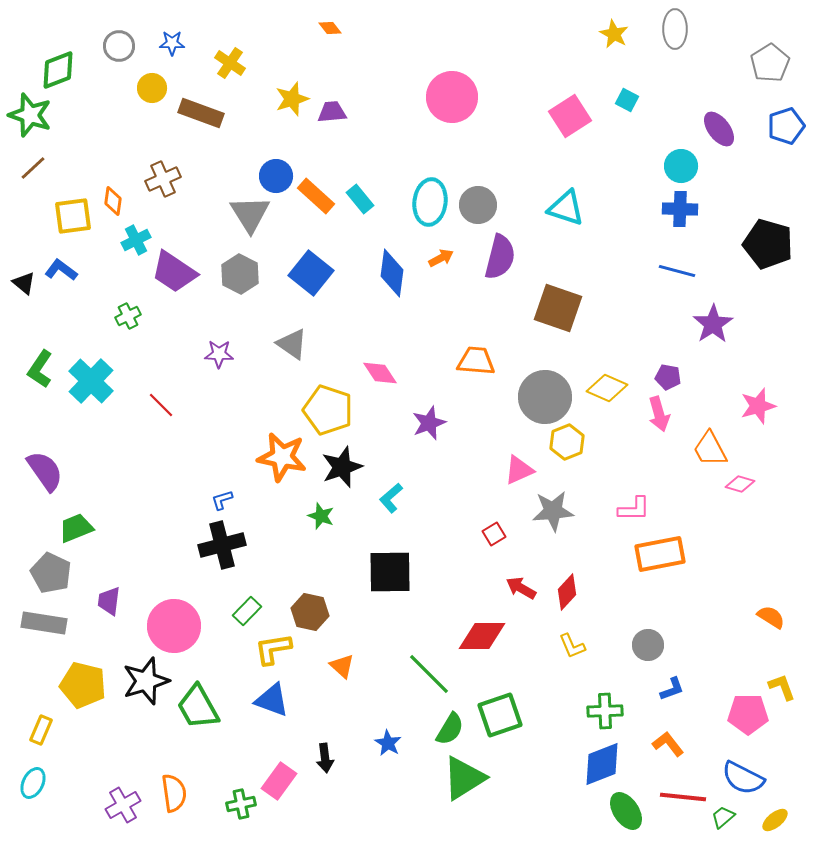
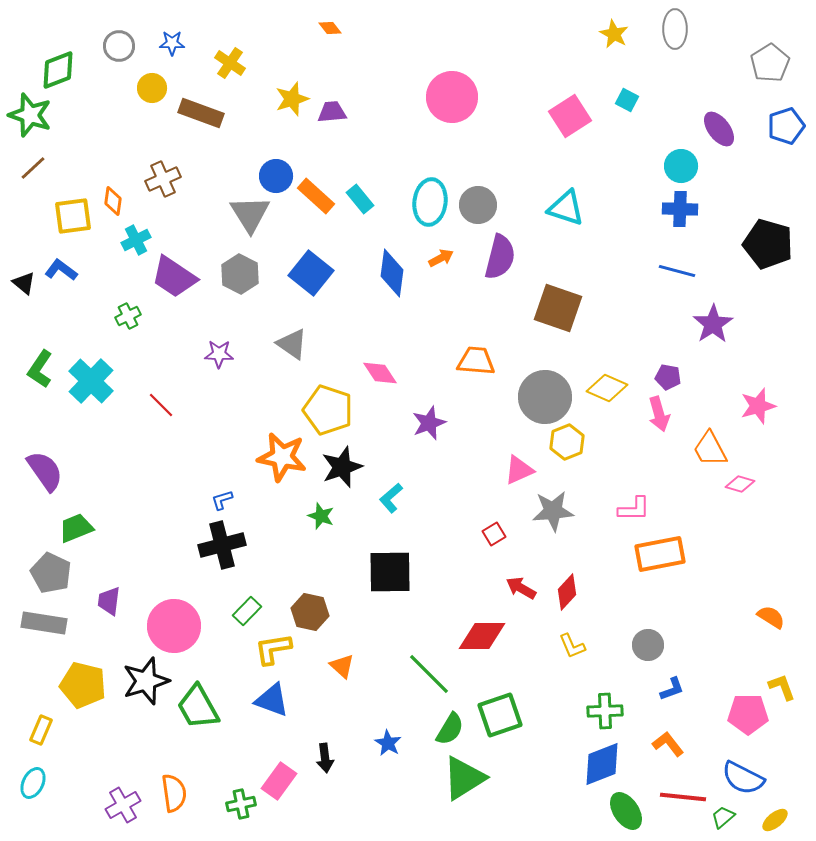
purple trapezoid at (174, 272): moved 5 px down
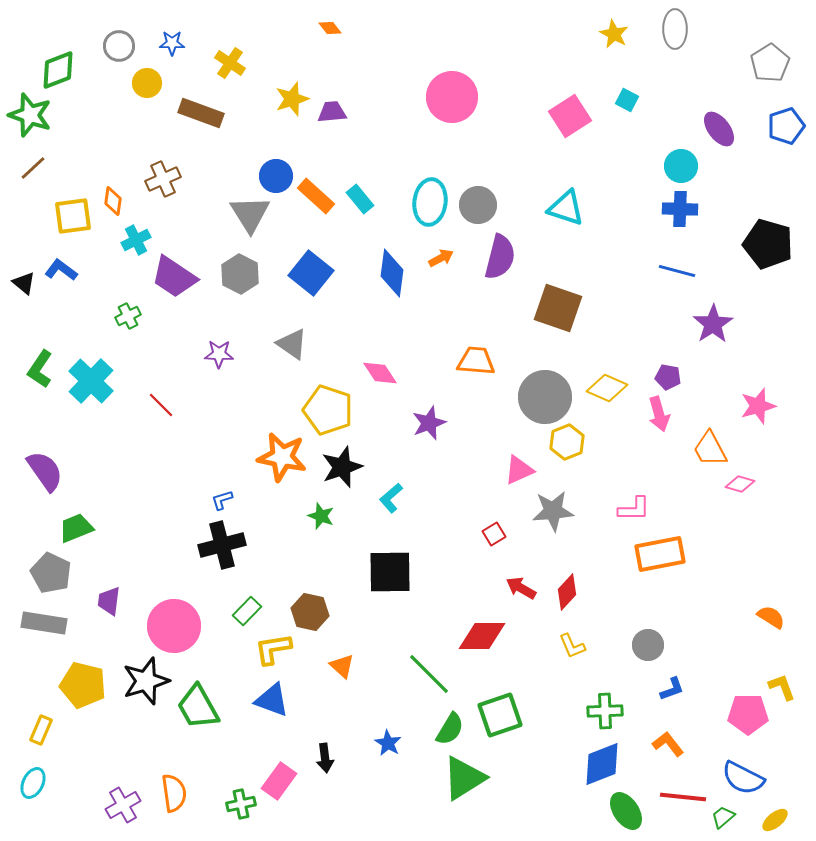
yellow circle at (152, 88): moved 5 px left, 5 px up
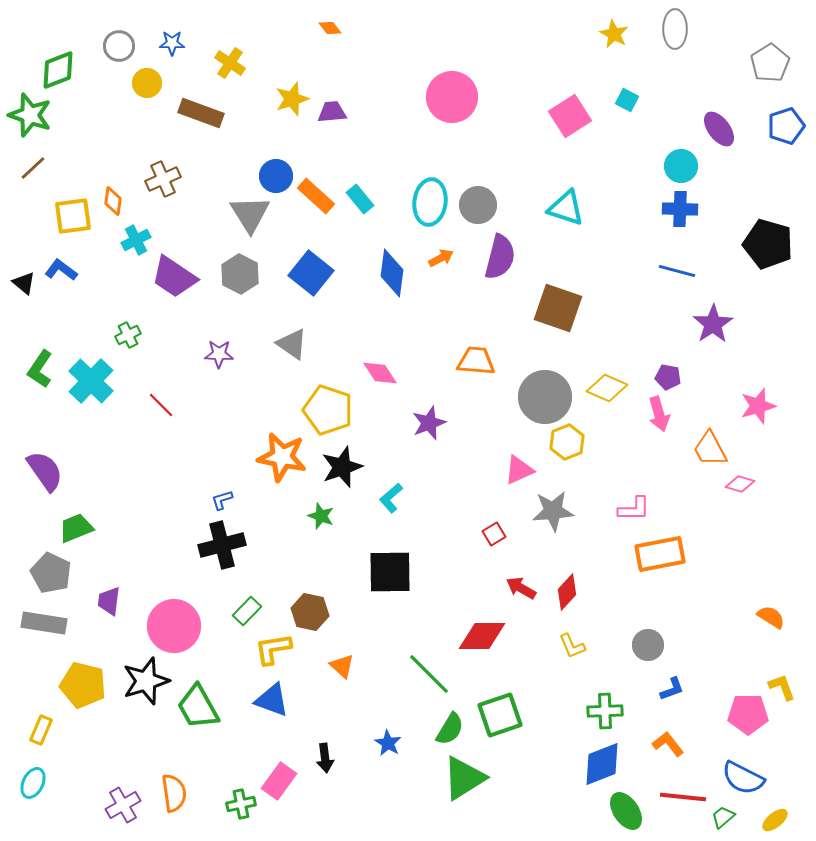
green cross at (128, 316): moved 19 px down
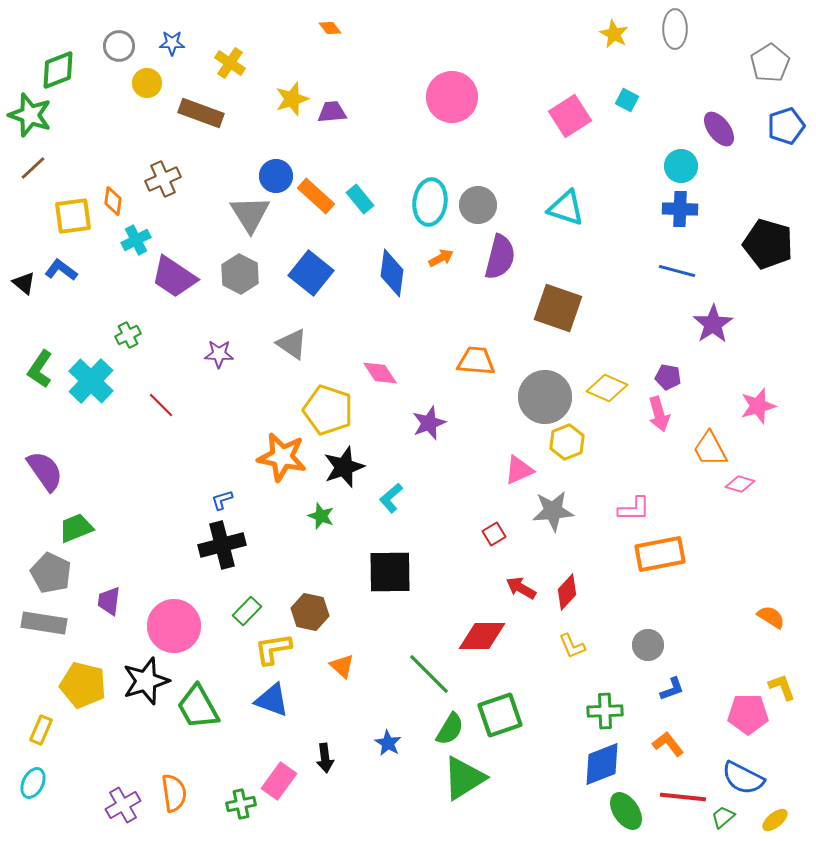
black star at (342, 467): moved 2 px right
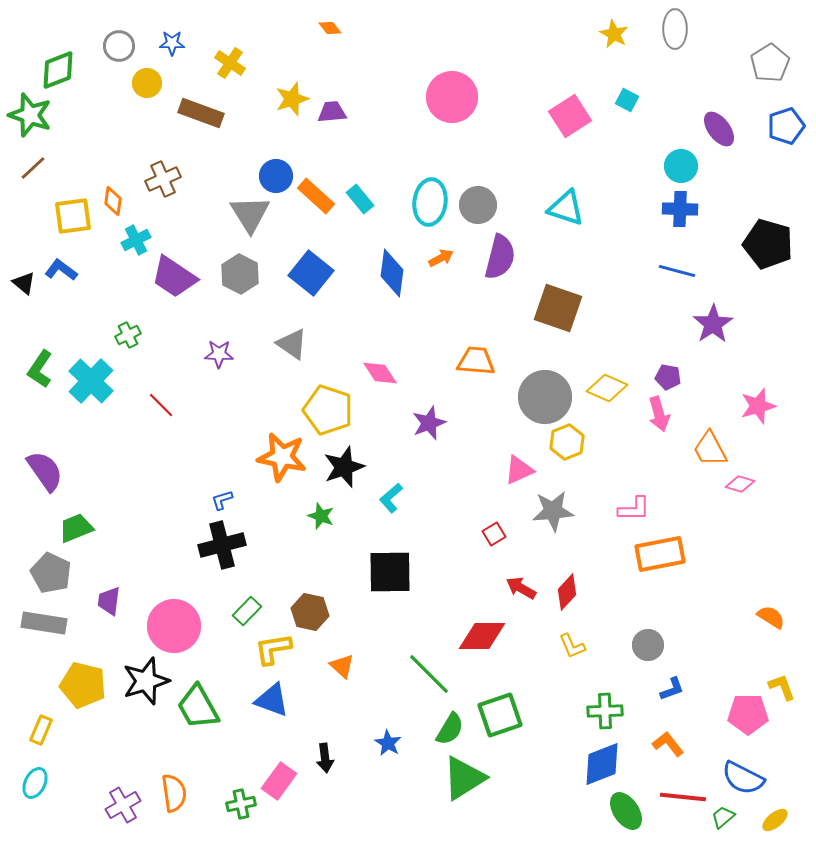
cyan ellipse at (33, 783): moved 2 px right
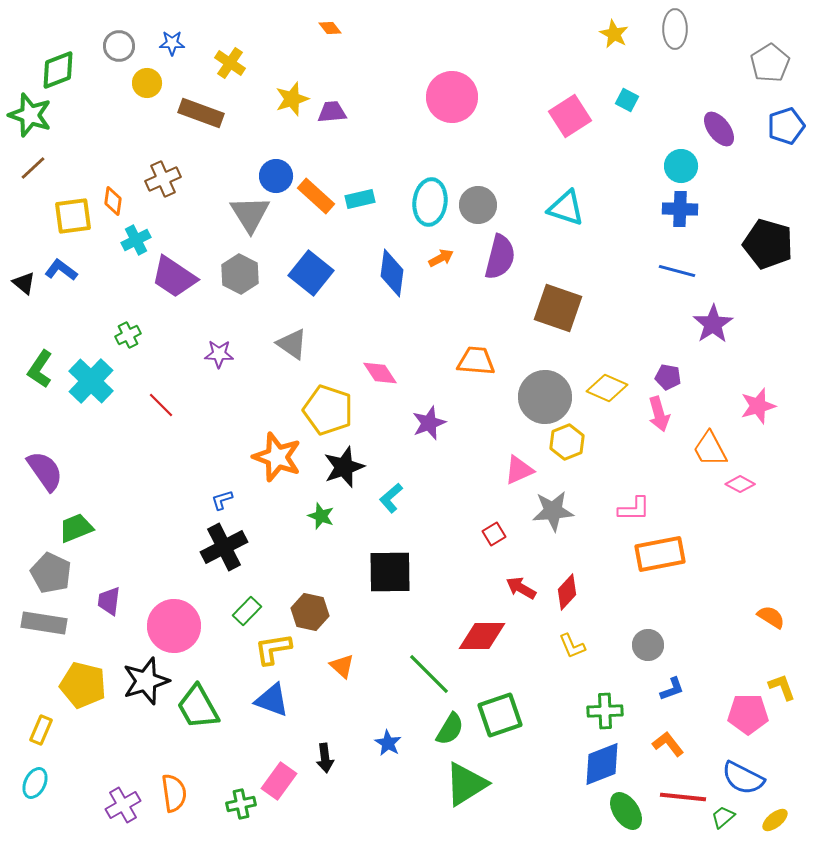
cyan rectangle at (360, 199): rotated 64 degrees counterclockwise
orange star at (282, 457): moved 5 px left; rotated 9 degrees clockwise
pink diamond at (740, 484): rotated 12 degrees clockwise
black cross at (222, 545): moved 2 px right, 2 px down; rotated 12 degrees counterclockwise
green triangle at (464, 778): moved 2 px right, 6 px down
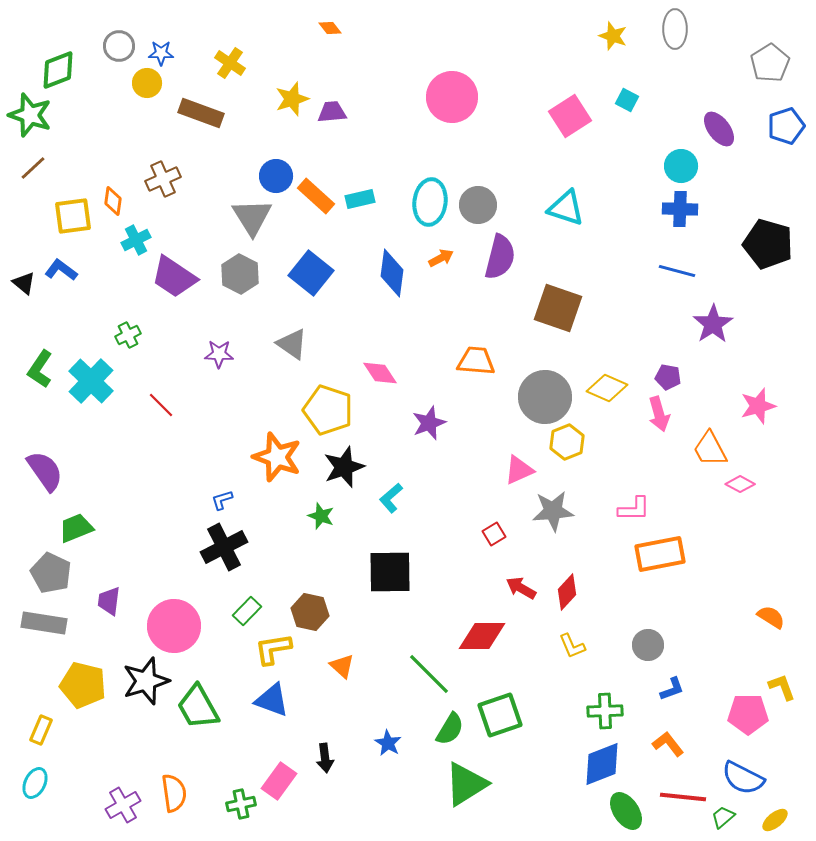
yellow star at (614, 34): moved 1 px left, 2 px down; rotated 8 degrees counterclockwise
blue star at (172, 43): moved 11 px left, 10 px down
gray triangle at (250, 214): moved 2 px right, 3 px down
